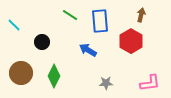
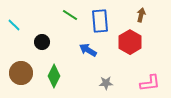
red hexagon: moved 1 px left, 1 px down
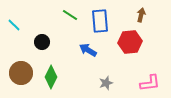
red hexagon: rotated 25 degrees clockwise
green diamond: moved 3 px left, 1 px down
gray star: rotated 16 degrees counterclockwise
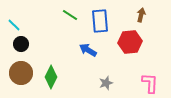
black circle: moved 21 px left, 2 px down
pink L-shape: rotated 80 degrees counterclockwise
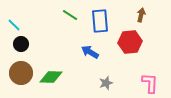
blue arrow: moved 2 px right, 2 px down
green diamond: rotated 65 degrees clockwise
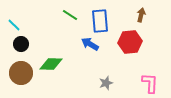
blue arrow: moved 8 px up
green diamond: moved 13 px up
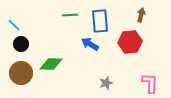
green line: rotated 35 degrees counterclockwise
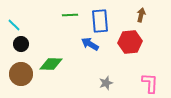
brown circle: moved 1 px down
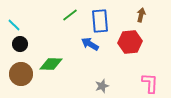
green line: rotated 35 degrees counterclockwise
black circle: moved 1 px left
gray star: moved 4 px left, 3 px down
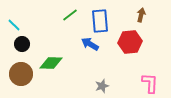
black circle: moved 2 px right
green diamond: moved 1 px up
